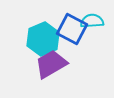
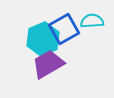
blue square: moved 8 px left; rotated 32 degrees clockwise
purple trapezoid: moved 3 px left
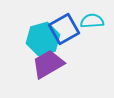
cyan hexagon: rotated 8 degrees clockwise
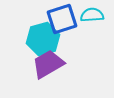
cyan semicircle: moved 6 px up
blue square: moved 2 px left, 10 px up; rotated 12 degrees clockwise
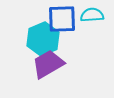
blue square: rotated 16 degrees clockwise
cyan hexagon: rotated 8 degrees counterclockwise
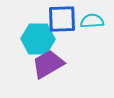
cyan semicircle: moved 6 px down
cyan hexagon: moved 5 px left; rotated 24 degrees clockwise
